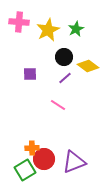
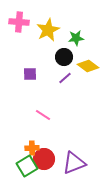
green star: moved 9 px down; rotated 21 degrees clockwise
pink line: moved 15 px left, 10 px down
purple triangle: moved 1 px down
green square: moved 2 px right, 4 px up
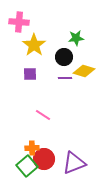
yellow star: moved 14 px left, 15 px down; rotated 10 degrees counterclockwise
yellow diamond: moved 4 px left, 5 px down; rotated 20 degrees counterclockwise
purple line: rotated 40 degrees clockwise
green square: rotated 10 degrees counterclockwise
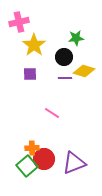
pink cross: rotated 18 degrees counterclockwise
pink line: moved 9 px right, 2 px up
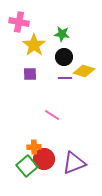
pink cross: rotated 24 degrees clockwise
green star: moved 14 px left, 4 px up; rotated 14 degrees clockwise
pink line: moved 2 px down
orange cross: moved 2 px right, 1 px up
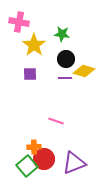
black circle: moved 2 px right, 2 px down
pink line: moved 4 px right, 6 px down; rotated 14 degrees counterclockwise
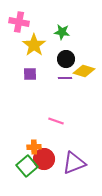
green star: moved 2 px up
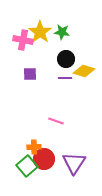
pink cross: moved 4 px right, 18 px down
yellow star: moved 6 px right, 13 px up
purple triangle: rotated 35 degrees counterclockwise
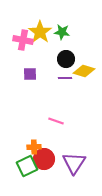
green square: rotated 15 degrees clockwise
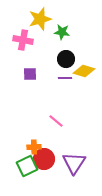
yellow star: moved 13 px up; rotated 20 degrees clockwise
pink line: rotated 21 degrees clockwise
